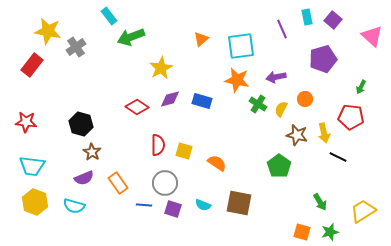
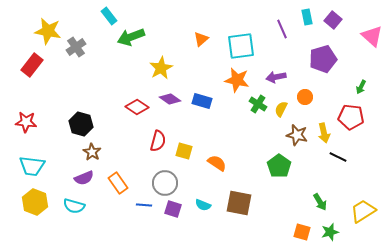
purple diamond at (170, 99): rotated 50 degrees clockwise
orange circle at (305, 99): moved 2 px up
red semicircle at (158, 145): moved 4 px up; rotated 15 degrees clockwise
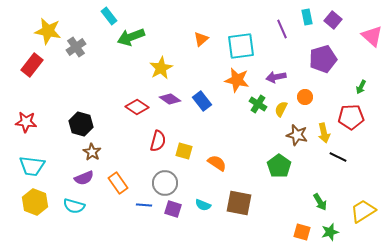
blue rectangle at (202, 101): rotated 36 degrees clockwise
red pentagon at (351, 117): rotated 10 degrees counterclockwise
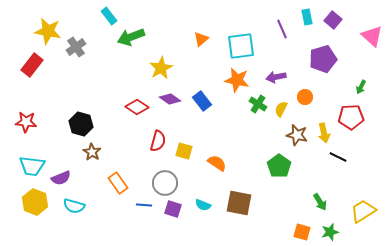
purple semicircle at (84, 178): moved 23 px left
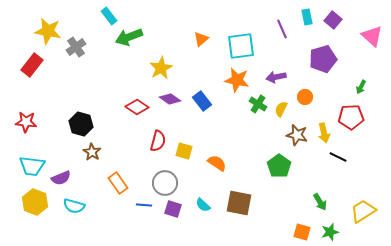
green arrow at (131, 37): moved 2 px left
cyan semicircle at (203, 205): rotated 21 degrees clockwise
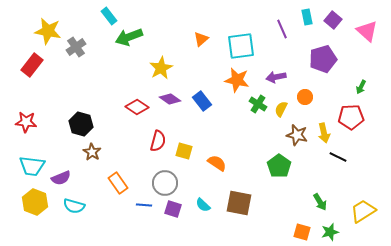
pink triangle at (372, 36): moved 5 px left, 5 px up
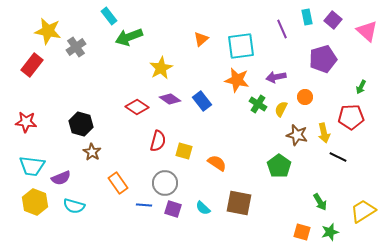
cyan semicircle at (203, 205): moved 3 px down
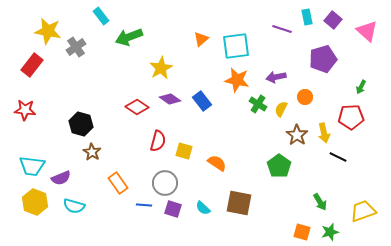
cyan rectangle at (109, 16): moved 8 px left
purple line at (282, 29): rotated 48 degrees counterclockwise
cyan square at (241, 46): moved 5 px left
red star at (26, 122): moved 1 px left, 12 px up
brown star at (297, 135): rotated 20 degrees clockwise
yellow trapezoid at (363, 211): rotated 12 degrees clockwise
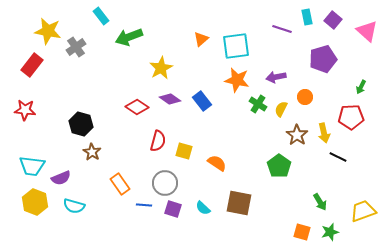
orange rectangle at (118, 183): moved 2 px right, 1 px down
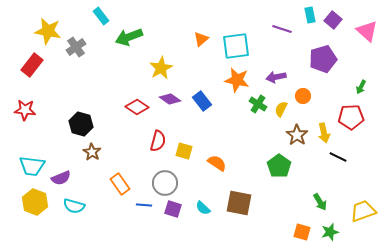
cyan rectangle at (307, 17): moved 3 px right, 2 px up
orange circle at (305, 97): moved 2 px left, 1 px up
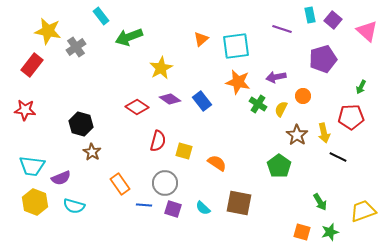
orange star at (237, 80): moved 1 px right, 2 px down
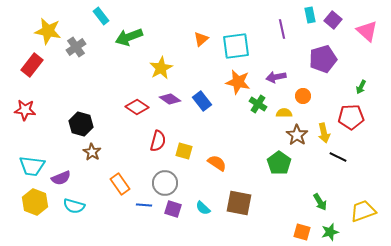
purple line at (282, 29): rotated 60 degrees clockwise
yellow semicircle at (281, 109): moved 3 px right, 4 px down; rotated 63 degrees clockwise
green pentagon at (279, 166): moved 3 px up
